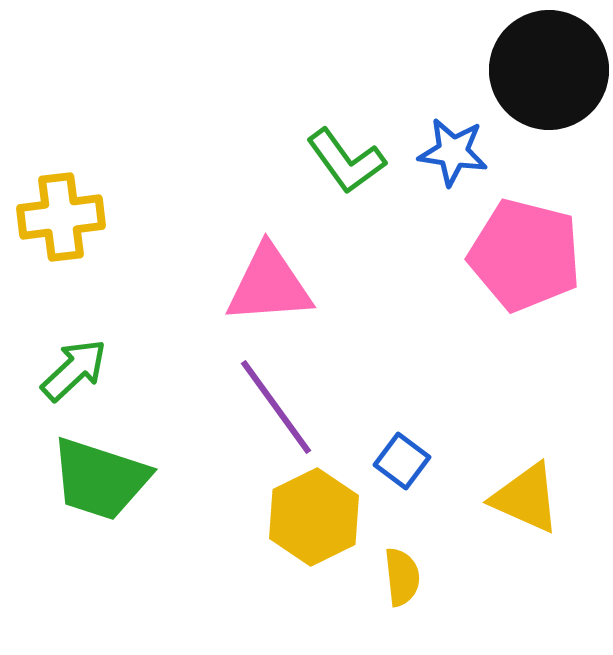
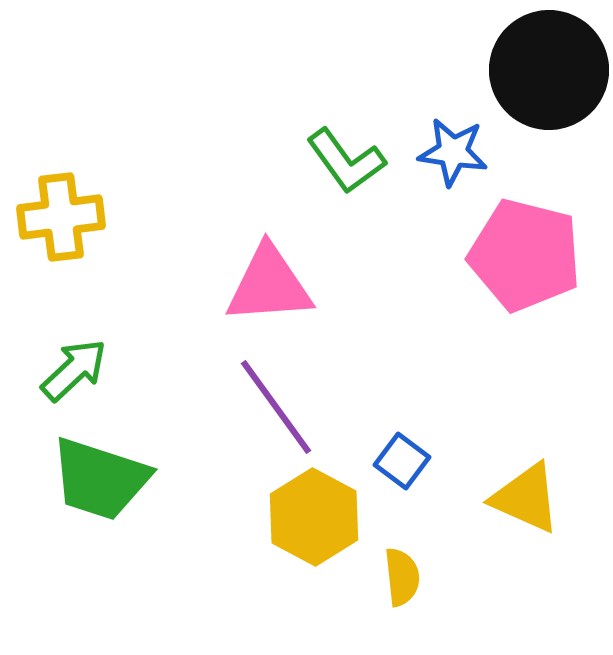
yellow hexagon: rotated 6 degrees counterclockwise
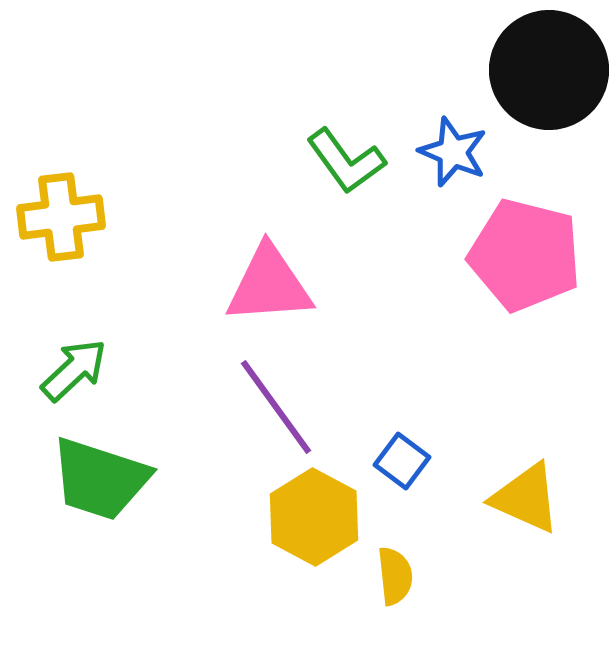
blue star: rotated 14 degrees clockwise
yellow semicircle: moved 7 px left, 1 px up
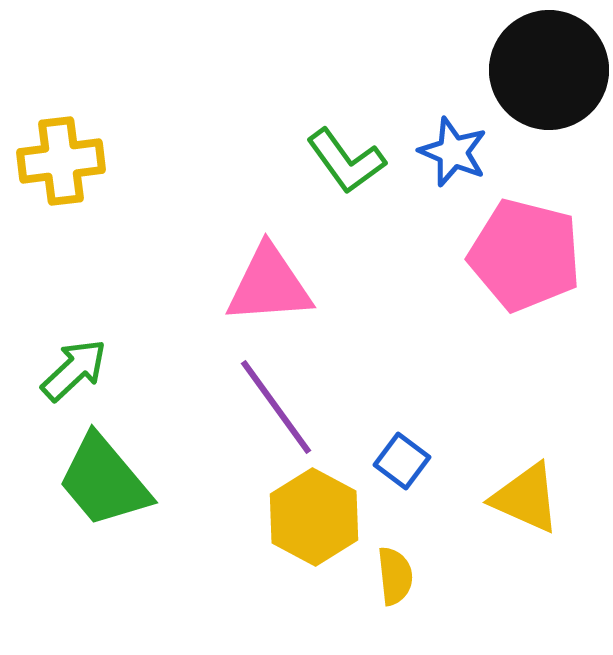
yellow cross: moved 56 px up
green trapezoid: moved 4 px right, 2 px down; rotated 32 degrees clockwise
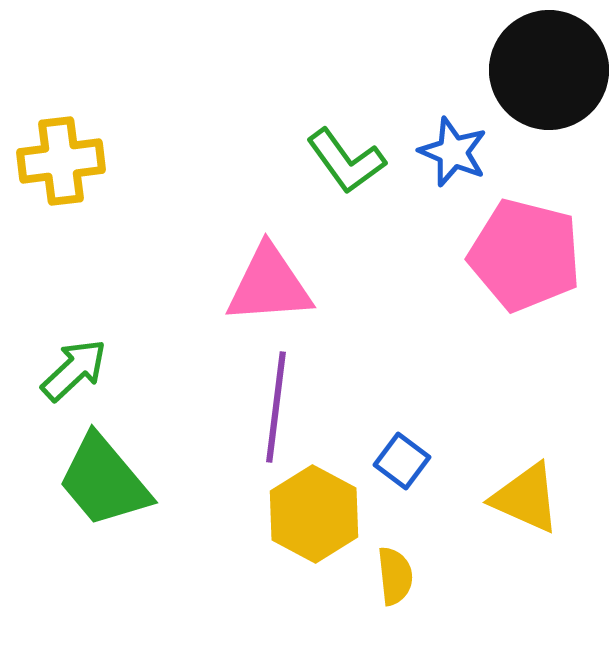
purple line: rotated 43 degrees clockwise
yellow hexagon: moved 3 px up
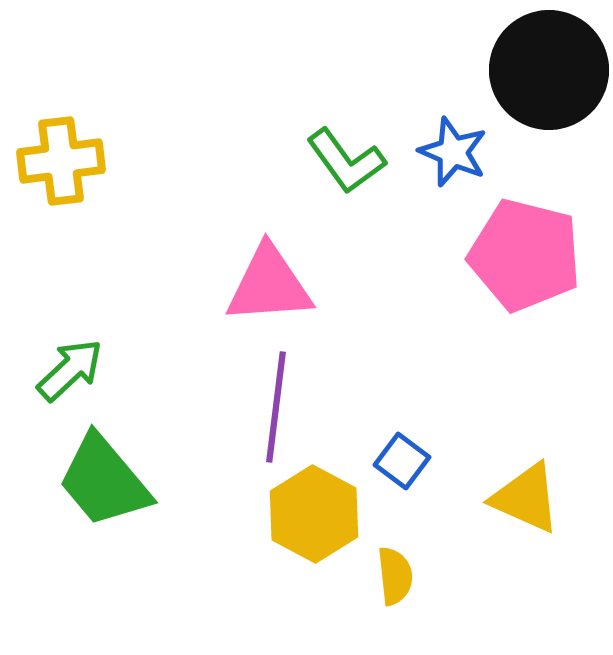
green arrow: moved 4 px left
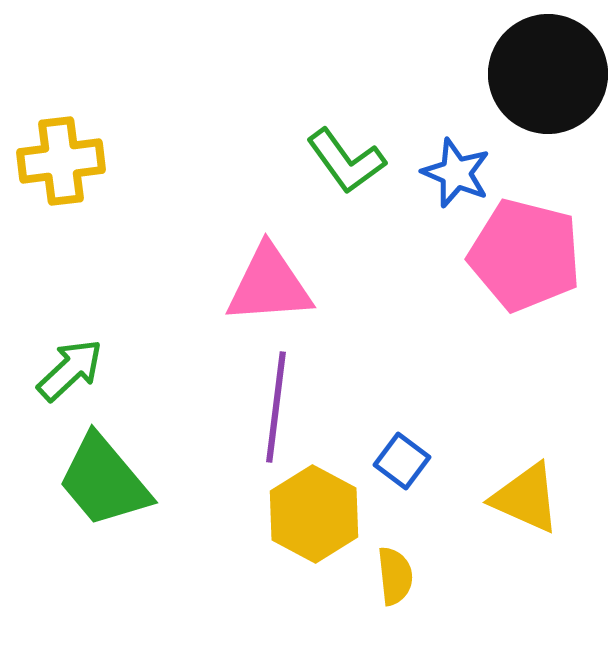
black circle: moved 1 px left, 4 px down
blue star: moved 3 px right, 21 px down
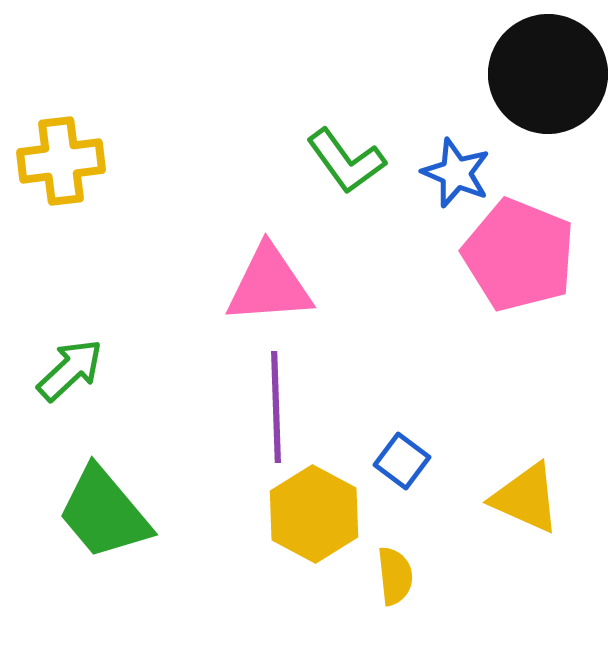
pink pentagon: moved 6 px left; rotated 8 degrees clockwise
purple line: rotated 9 degrees counterclockwise
green trapezoid: moved 32 px down
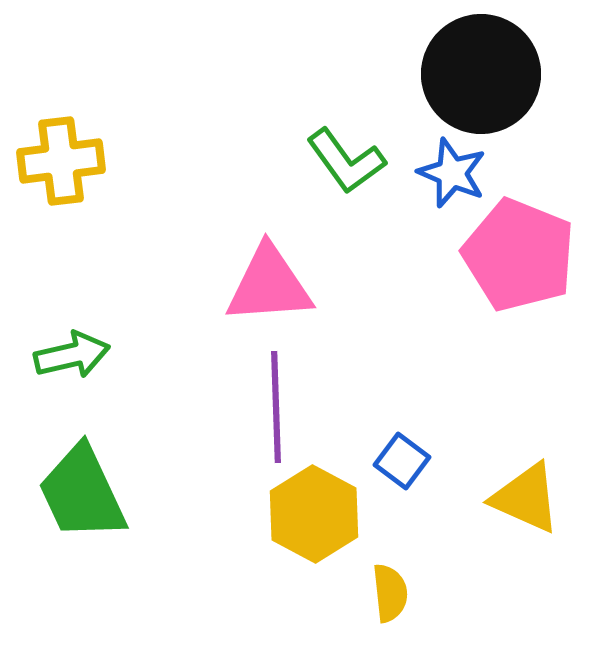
black circle: moved 67 px left
blue star: moved 4 px left
green arrow: moved 2 px right, 15 px up; rotated 30 degrees clockwise
green trapezoid: moved 22 px left, 20 px up; rotated 15 degrees clockwise
yellow semicircle: moved 5 px left, 17 px down
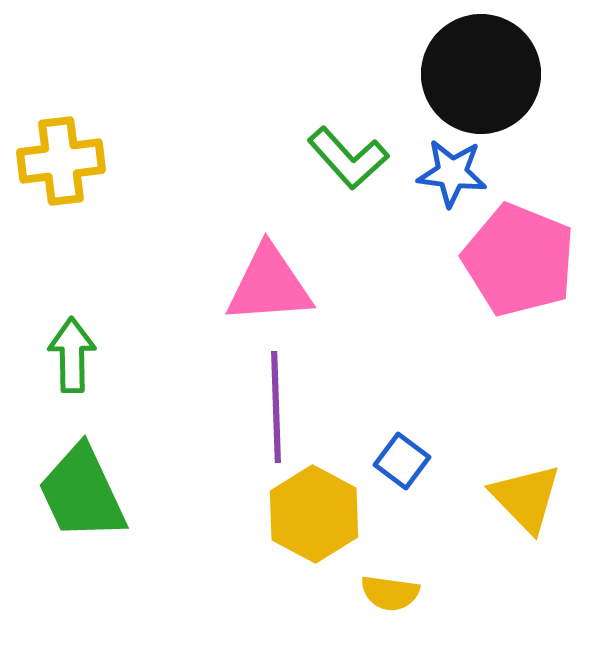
green L-shape: moved 2 px right, 3 px up; rotated 6 degrees counterclockwise
blue star: rotated 16 degrees counterclockwise
pink pentagon: moved 5 px down
green arrow: rotated 78 degrees counterclockwise
yellow triangle: rotated 22 degrees clockwise
yellow semicircle: rotated 104 degrees clockwise
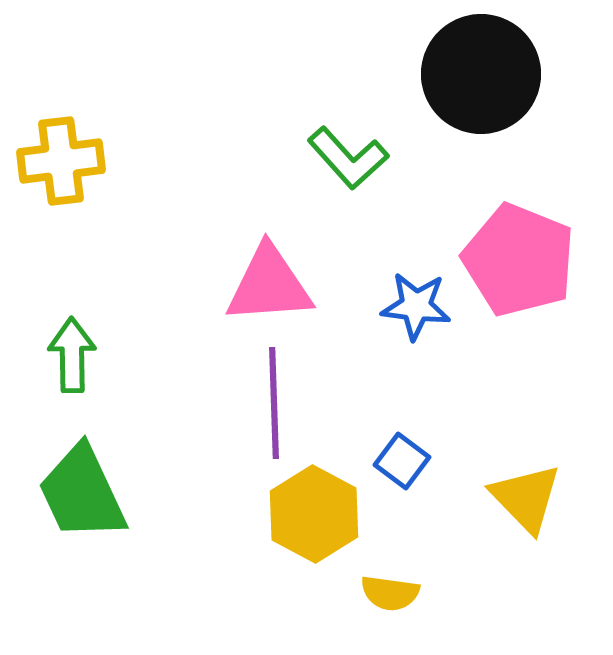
blue star: moved 36 px left, 133 px down
purple line: moved 2 px left, 4 px up
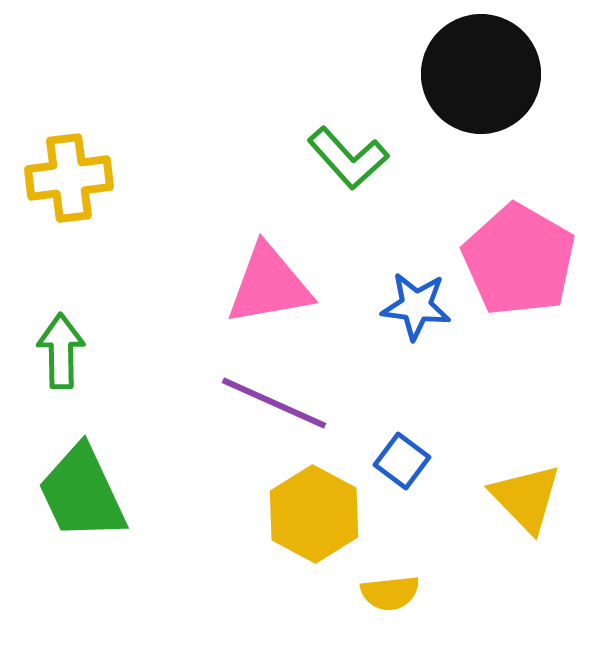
yellow cross: moved 8 px right, 17 px down
pink pentagon: rotated 8 degrees clockwise
pink triangle: rotated 6 degrees counterclockwise
green arrow: moved 11 px left, 4 px up
purple line: rotated 64 degrees counterclockwise
yellow semicircle: rotated 14 degrees counterclockwise
